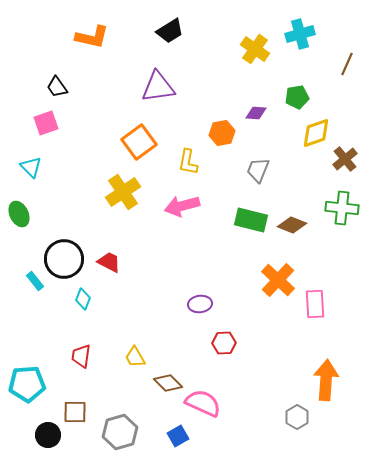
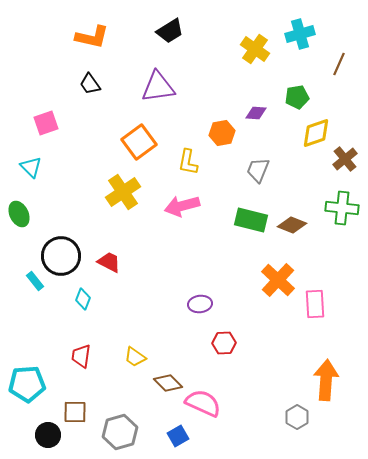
brown line at (347, 64): moved 8 px left
black trapezoid at (57, 87): moved 33 px right, 3 px up
black circle at (64, 259): moved 3 px left, 3 px up
yellow trapezoid at (135, 357): rotated 25 degrees counterclockwise
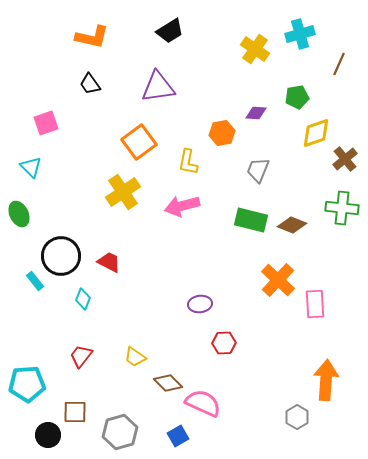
red trapezoid at (81, 356): rotated 30 degrees clockwise
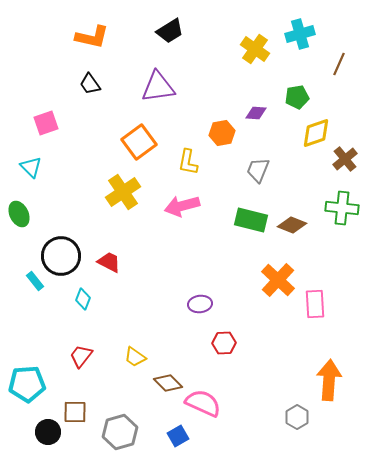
orange arrow at (326, 380): moved 3 px right
black circle at (48, 435): moved 3 px up
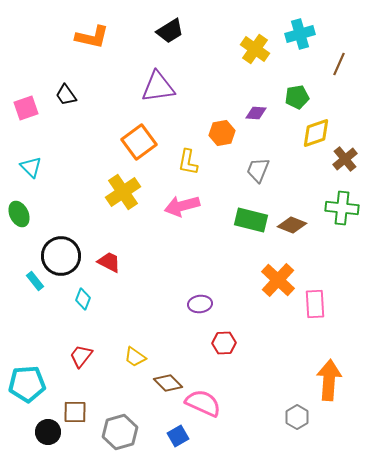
black trapezoid at (90, 84): moved 24 px left, 11 px down
pink square at (46, 123): moved 20 px left, 15 px up
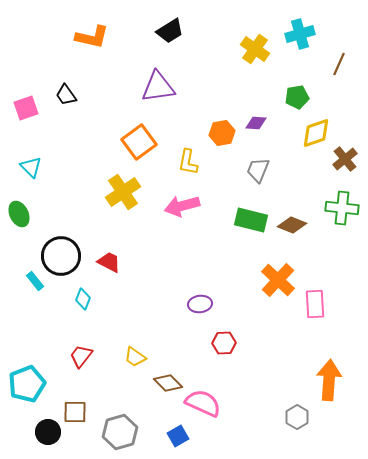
purple diamond at (256, 113): moved 10 px down
cyan pentagon at (27, 384): rotated 18 degrees counterclockwise
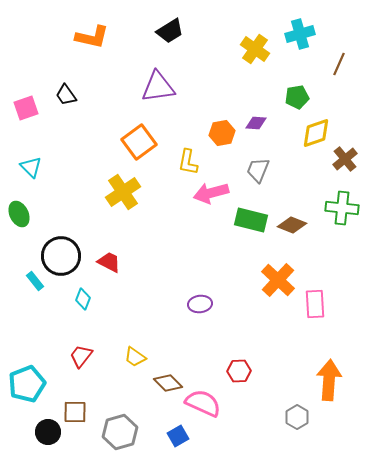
pink arrow at (182, 206): moved 29 px right, 13 px up
red hexagon at (224, 343): moved 15 px right, 28 px down
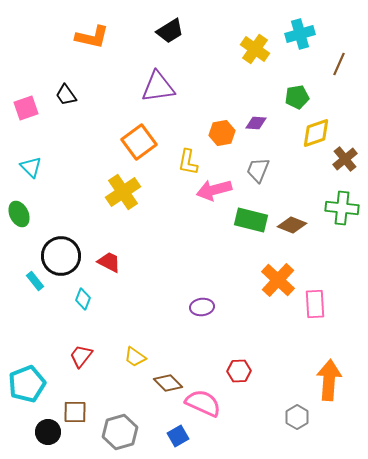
pink arrow at (211, 193): moved 3 px right, 3 px up
purple ellipse at (200, 304): moved 2 px right, 3 px down
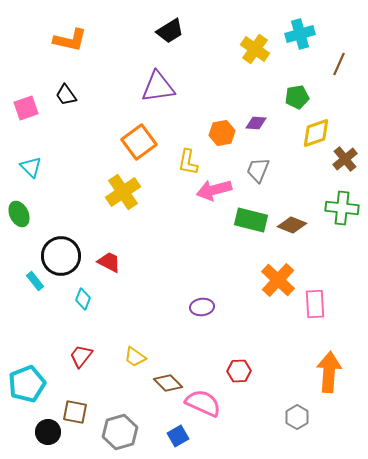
orange L-shape at (92, 37): moved 22 px left, 3 px down
orange arrow at (329, 380): moved 8 px up
brown square at (75, 412): rotated 10 degrees clockwise
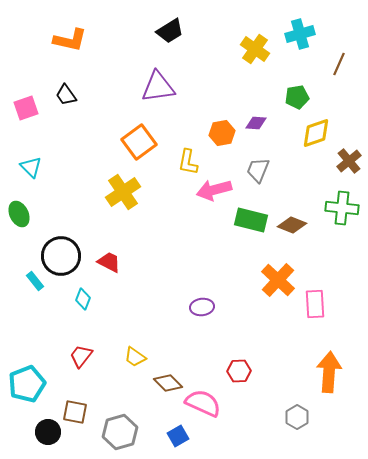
brown cross at (345, 159): moved 4 px right, 2 px down
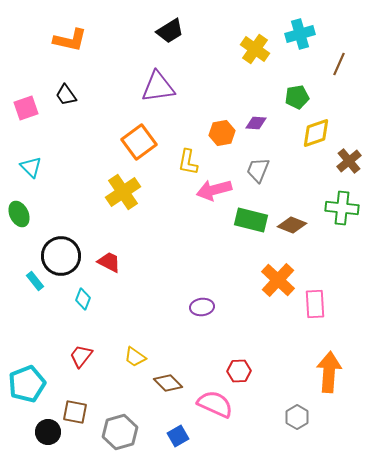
pink semicircle at (203, 403): moved 12 px right, 1 px down
